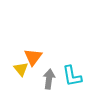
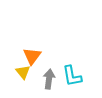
orange triangle: moved 1 px left, 1 px up
yellow triangle: moved 2 px right, 3 px down
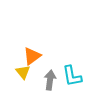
orange triangle: rotated 18 degrees clockwise
gray arrow: moved 1 px right, 1 px down
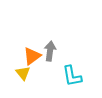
yellow triangle: moved 1 px down
gray arrow: moved 29 px up
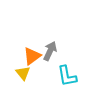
gray arrow: rotated 18 degrees clockwise
cyan L-shape: moved 5 px left
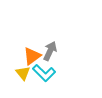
cyan L-shape: moved 23 px left, 3 px up; rotated 35 degrees counterclockwise
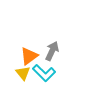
gray arrow: moved 2 px right
orange triangle: moved 3 px left
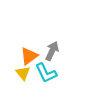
cyan L-shape: moved 2 px right; rotated 20 degrees clockwise
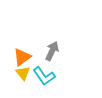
orange triangle: moved 7 px left, 1 px down
cyan L-shape: moved 2 px left, 3 px down; rotated 10 degrees counterclockwise
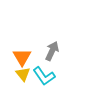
orange triangle: rotated 24 degrees counterclockwise
yellow triangle: moved 1 px down
